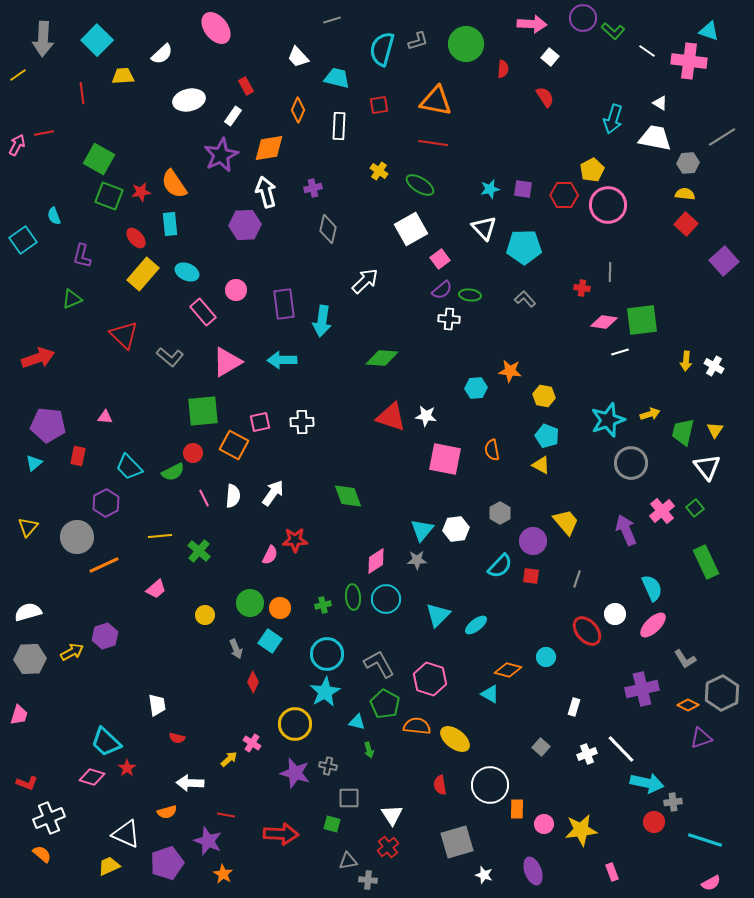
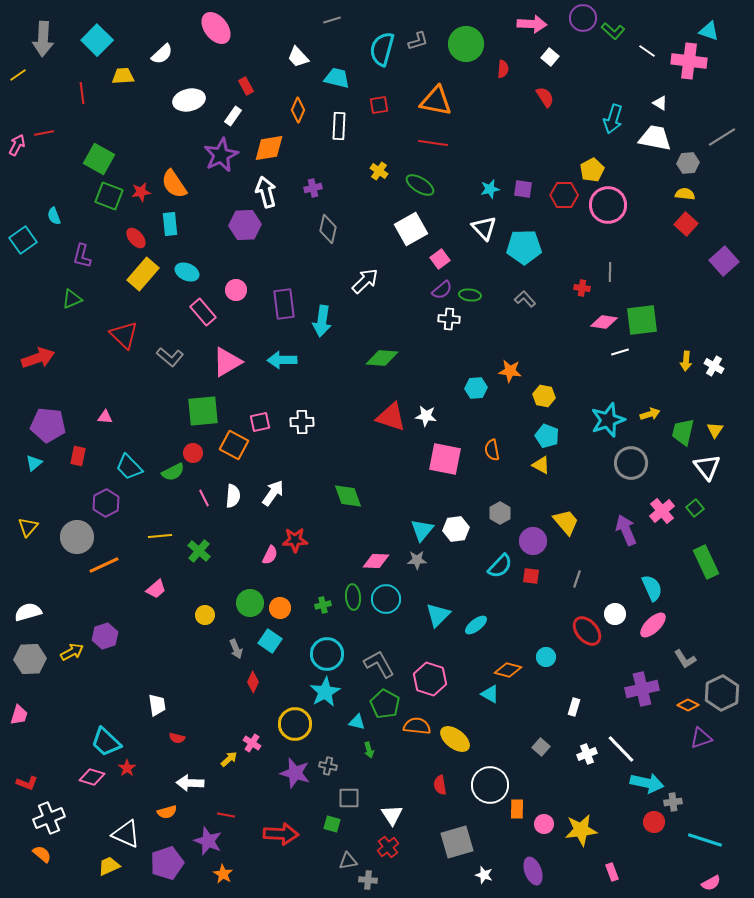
pink diamond at (376, 561): rotated 36 degrees clockwise
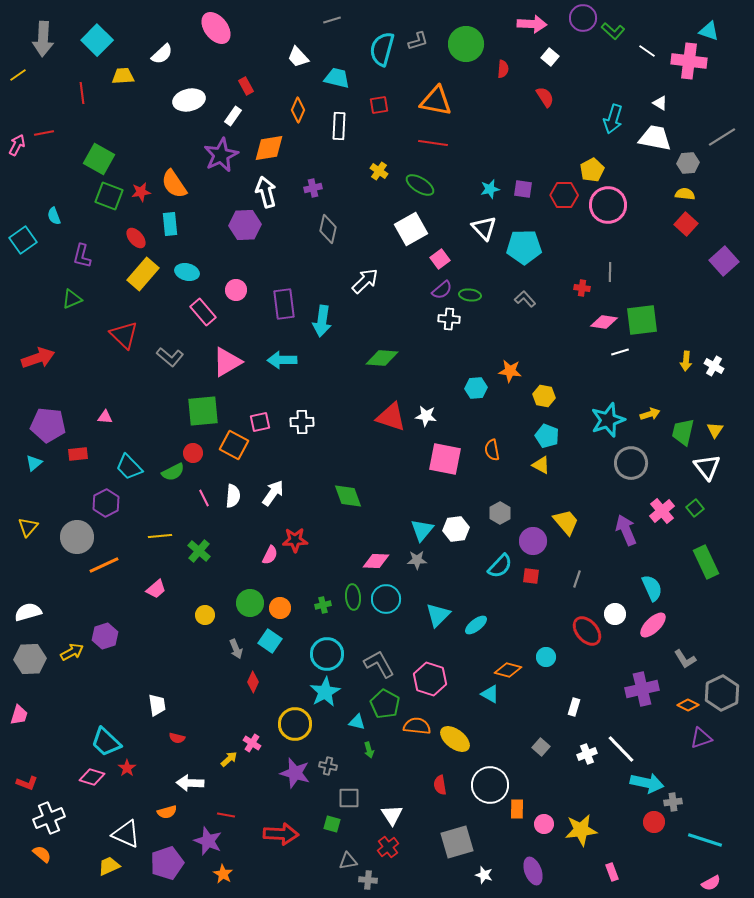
cyan ellipse at (187, 272): rotated 10 degrees counterclockwise
red rectangle at (78, 456): moved 2 px up; rotated 72 degrees clockwise
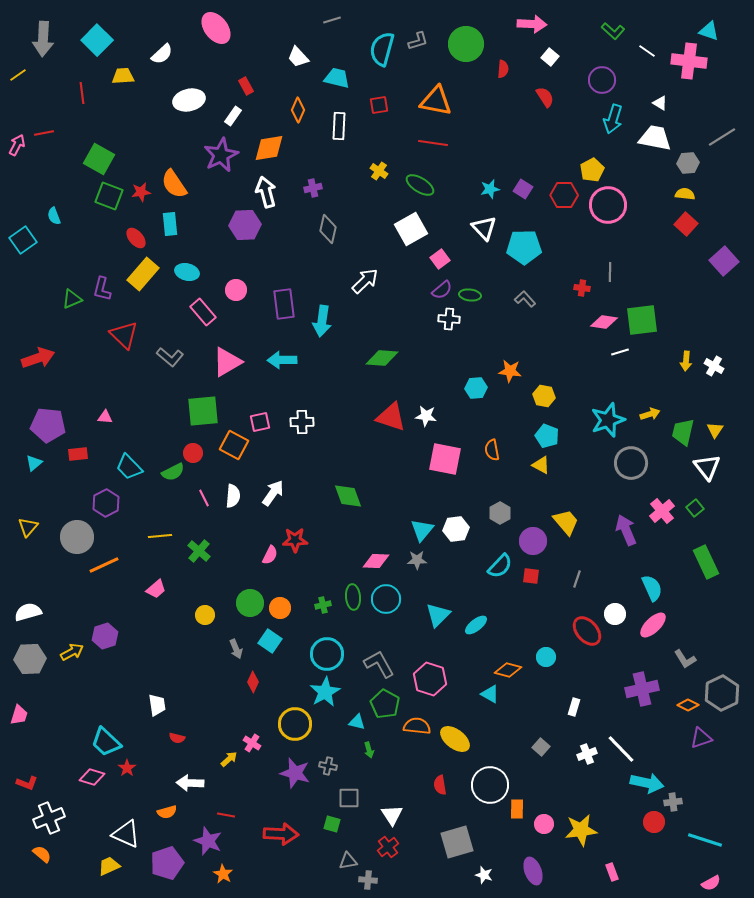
purple circle at (583, 18): moved 19 px right, 62 px down
purple square at (523, 189): rotated 24 degrees clockwise
purple L-shape at (82, 256): moved 20 px right, 33 px down
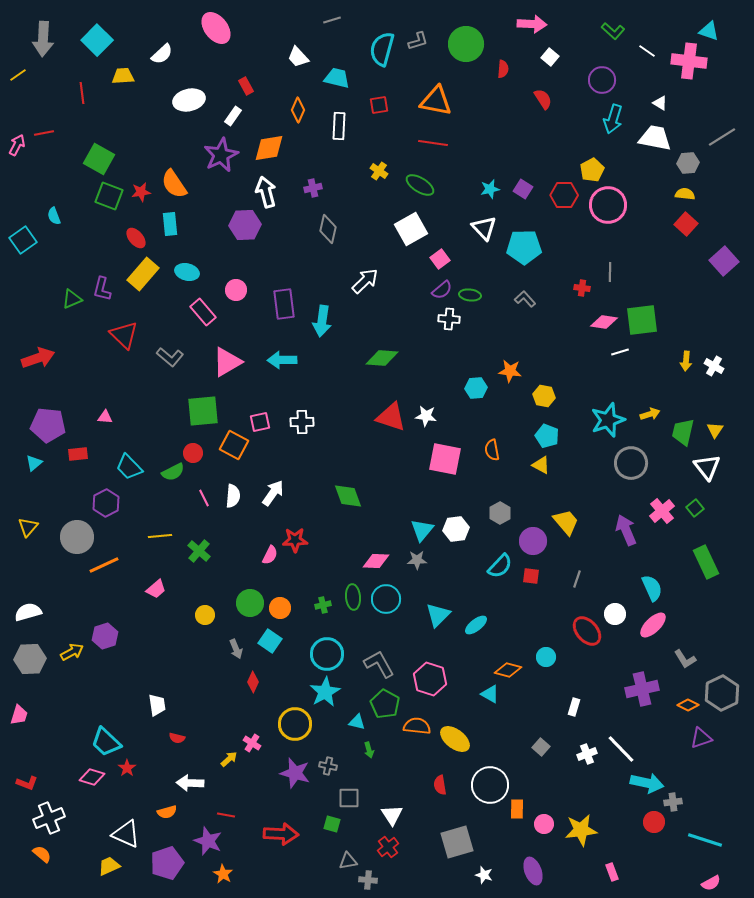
red semicircle at (545, 97): moved 2 px left, 2 px down
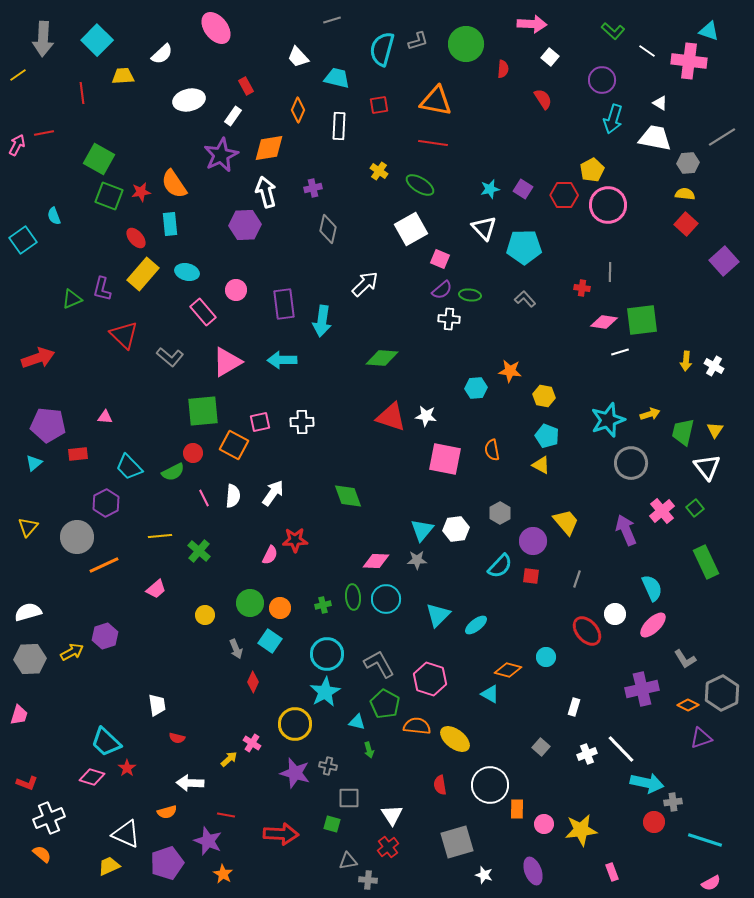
pink square at (440, 259): rotated 30 degrees counterclockwise
white arrow at (365, 281): moved 3 px down
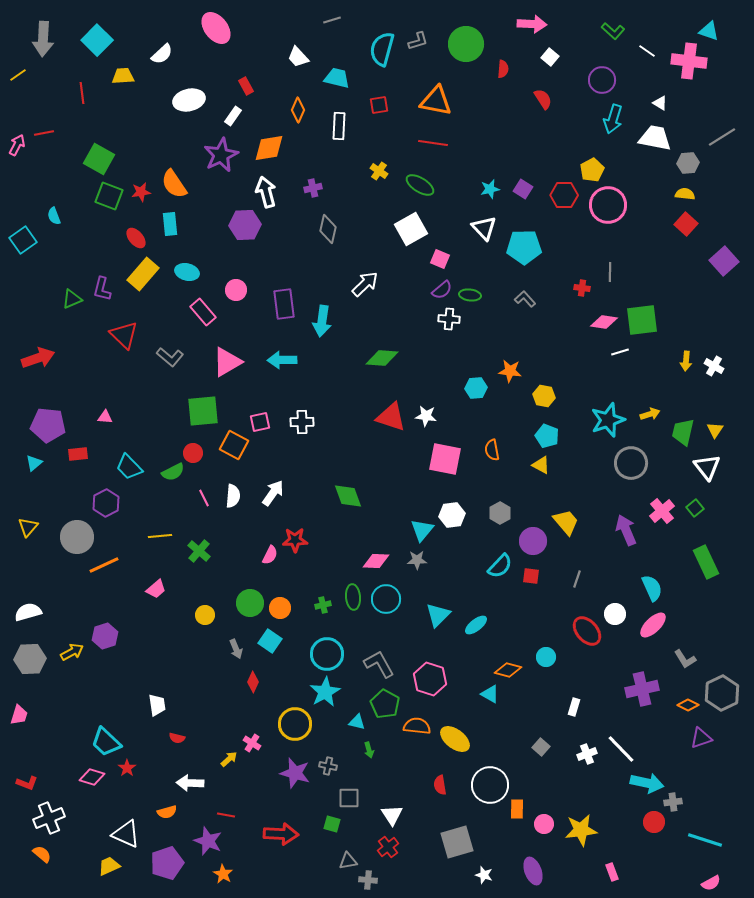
white hexagon at (456, 529): moved 4 px left, 14 px up
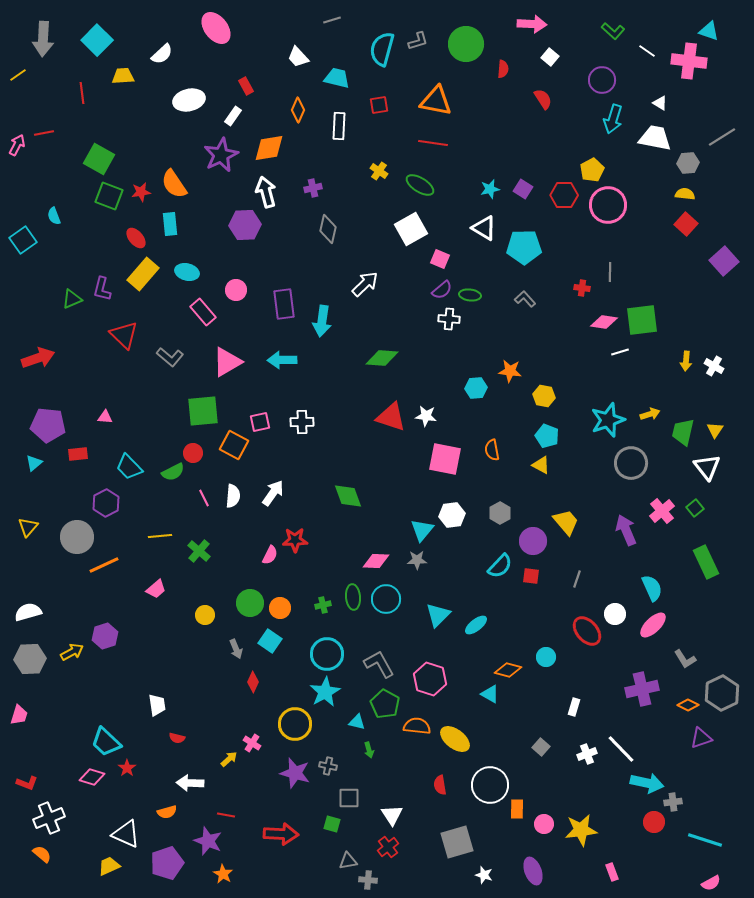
white triangle at (484, 228): rotated 16 degrees counterclockwise
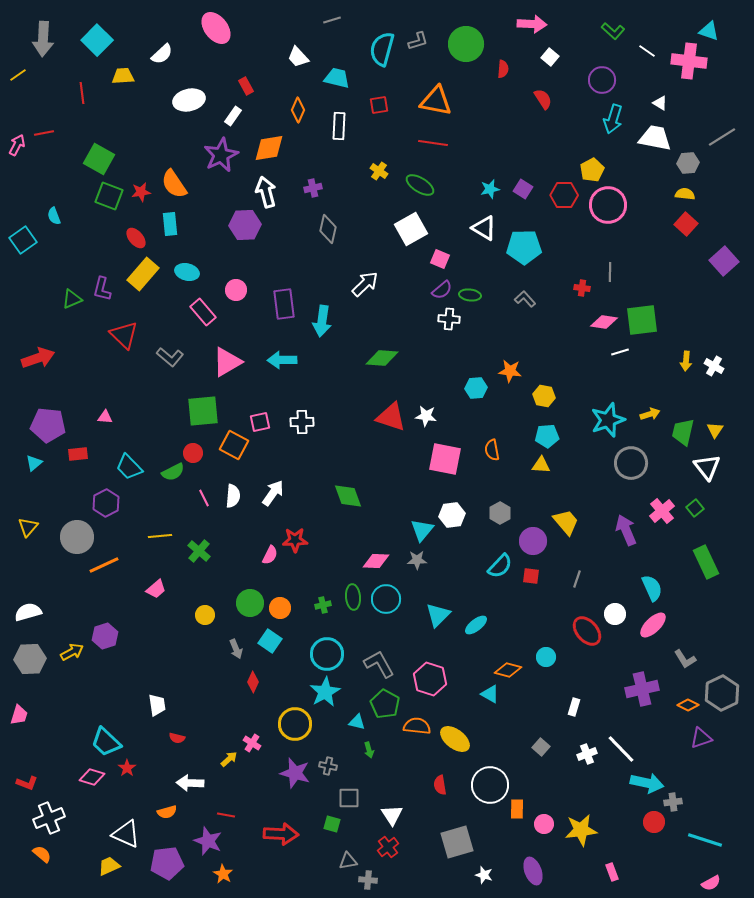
cyan pentagon at (547, 436): rotated 25 degrees counterclockwise
yellow triangle at (541, 465): rotated 24 degrees counterclockwise
purple pentagon at (167, 863): rotated 12 degrees clockwise
